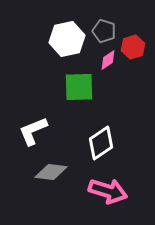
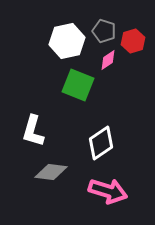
white hexagon: moved 2 px down
red hexagon: moved 6 px up
green square: moved 1 px left, 2 px up; rotated 24 degrees clockwise
white L-shape: rotated 52 degrees counterclockwise
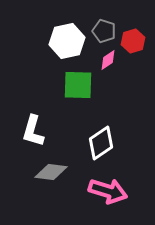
green square: rotated 20 degrees counterclockwise
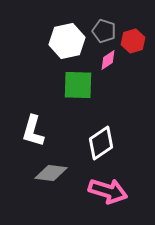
gray diamond: moved 1 px down
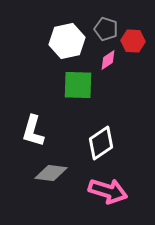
gray pentagon: moved 2 px right, 2 px up
red hexagon: rotated 20 degrees clockwise
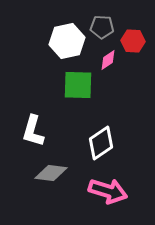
gray pentagon: moved 4 px left, 2 px up; rotated 15 degrees counterclockwise
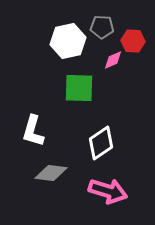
white hexagon: moved 1 px right
pink diamond: moved 5 px right; rotated 10 degrees clockwise
green square: moved 1 px right, 3 px down
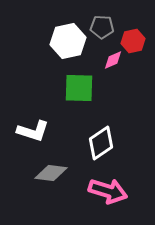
red hexagon: rotated 15 degrees counterclockwise
white L-shape: rotated 88 degrees counterclockwise
